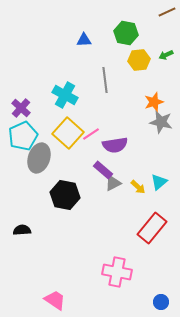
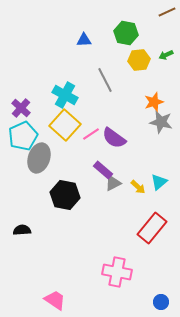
gray line: rotated 20 degrees counterclockwise
yellow square: moved 3 px left, 8 px up
purple semicircle: moved 1 px left, 7 px up; rotated 45 degrees clockwise
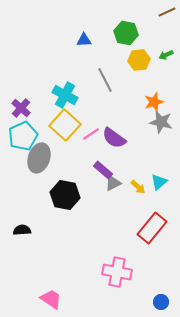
pink trapezoid: moved 4 px left, 1 px up
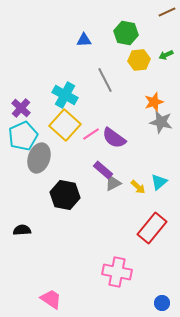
blue circle: moved 1 px right, 1 px down
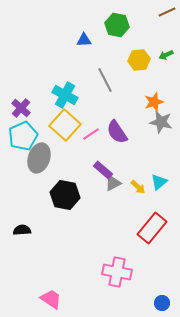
green hexagon: moved 9 px left, 8 px up
purple semicircle: moved 3 px right, 6 px up; rotated 20 degrees clockwise
